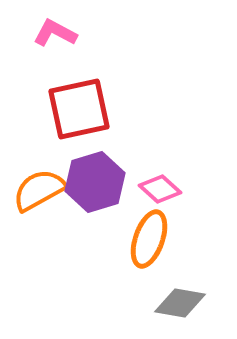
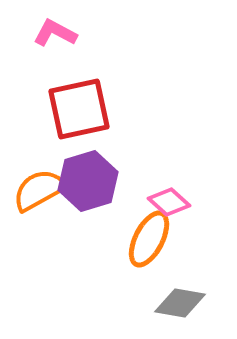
purple hexagon: moved 7 px left, 1 px up
pink diamond: moved 9 px right, 13 px down
orange ellipse: rotated 8 degrees clockwise
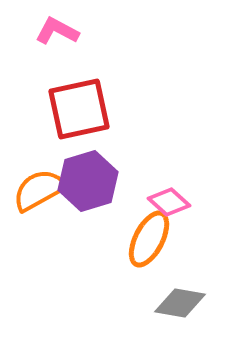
pink L-shape: moved 2 px right, 2 px up
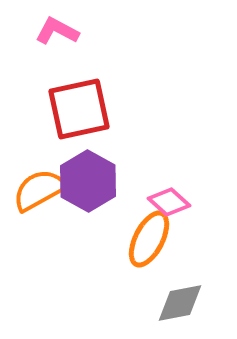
purple hexagon: rotated 14 degrees counterclockwise
gray diamond: rotated 21 degrees counterclockwise
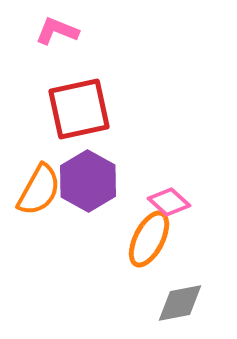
pink L-shape: rotated 6 degrees counterclockwise
orange semicircle: rotated 148 degrees clockwise
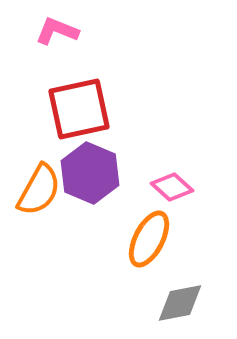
purple hexagon: moved 2 px right, 8 px up; rotated 6 degrees counterclockwise
pink diamond: moved 3 px right, 15 px up
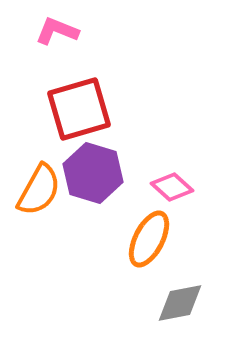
red square: rotated 4 degrees counterclockwise
purple hexagon: moved 3 px right; rotated 6 degrees counterclockwise
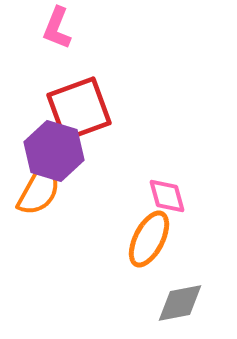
pink L-shape: moved 3 px up; rotated 90 degrees counterclockwise
red square: rotated 4 degrees counterclockwise
purple hexagon: moved 39 px left, 22 px up
pink diamond: moved 5 px left, 9 px down; rotated 33 degrees clockwise
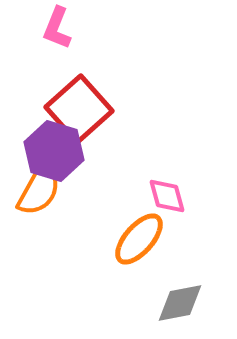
red square: rotated 22 degrees counterclockwise
orange ellipse: moved 10 px left; rotated 14 degrees clockwise
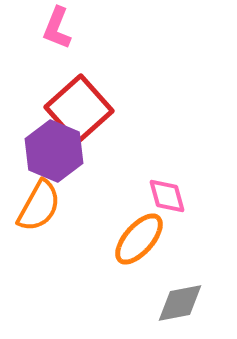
purple hexagon: rotated 6 degrees clockwise
orange semicircle: moved 16 px down
